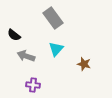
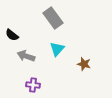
black semicircle: moved 2 px left
cyan triangle: moved 1 px right
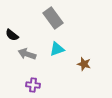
cyan triangle: rotated 28 degrees clockwise
gray arrow: moved 1 px right, 2 px up
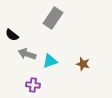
gray rectangle: rotated 70 degrees clockwise
cyan triangle: moved 7 px left, 12 px down
brown star: moved 1 px left
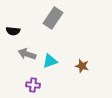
black semicircle: moved 1 px right, 4 px up; rotated 32 degrees counterclockwise
brown star: moved 1 px left, 2 px down
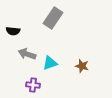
cyan triangle: moved 2 px down
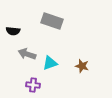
gray rectangle: moved 1 px left, 3 px down; rotated 75 degrees clockwise
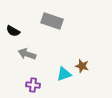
black semicircle: rotated 24 degrees clockwise
cyan triangle: moved 14 px right, 11 px down
